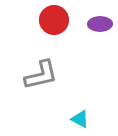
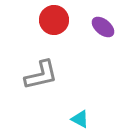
purple ellipse: moved 3 px right, 3 px down; rotated 40 degrees clockwise
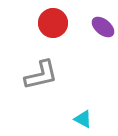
red circle: moved 1 px left, 3 px down
cyan triangle: moved 3 px right
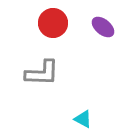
gray L-shape: moved 1 px right, 2 px up; rotated 15 degrees clockwise
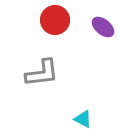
red circle: moved 2 px right, 3 px up
gray L-shape: rotated 9 degrees counterclockwise
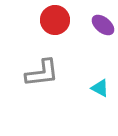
purple ellipse: moved 2 px up
cyan triangle: moved 17 px right, 31 px up
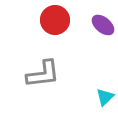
gray L-shape: moved 1 px right, 1 px down
cyan triangle: moved 5 px right, 9 px down; rotated 48 degrees clockwise
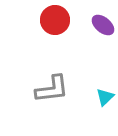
gray L-shape: moved 9 px right, 15 px down
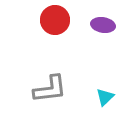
purple ellipse: rotated 30 degrees counterclockwise
gray L-shape: moved 2 px left
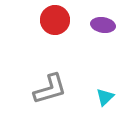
gray L-shape: rotated 9 degrees counterclockwise
